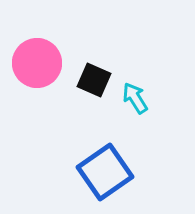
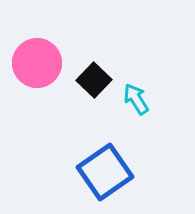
black square: rotated 20 degrees clockwise
cyan arrow: moved 1 px right, 1 px down
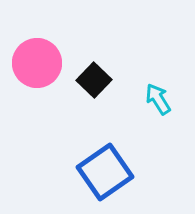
cyan arrow: moved 22 px right
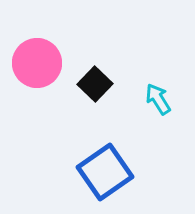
black square: moved 1 px right, 4 px down
